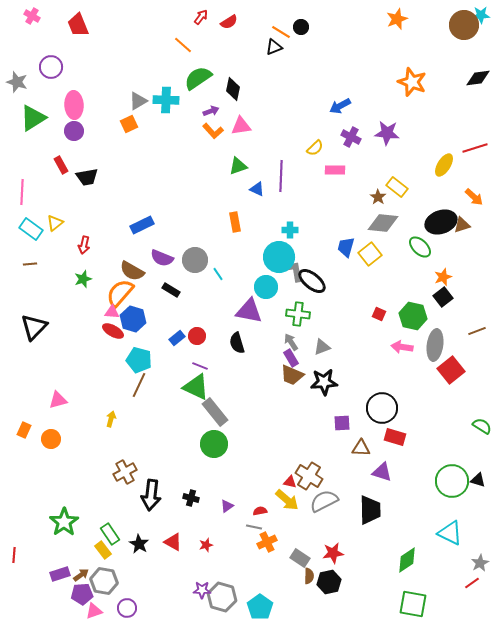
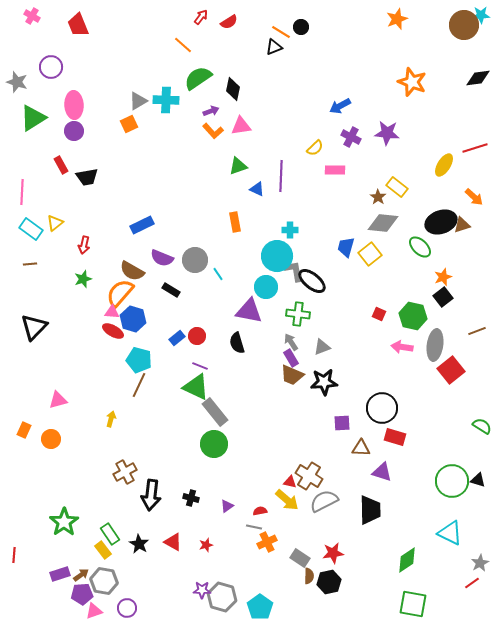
cyan circle at (279, 257): moved 2 px left, 1 px up
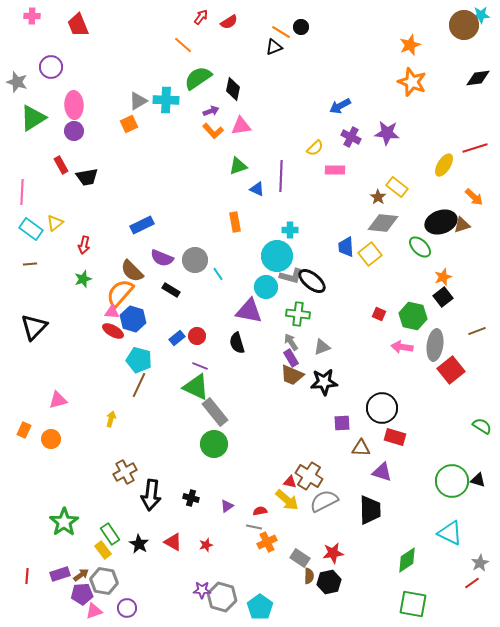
pink cross at (32, 16): rotated 28 degrees counterclockwise
orange star at (397, 19): moved 13 px right, 26 px down
blue trapezoid at (346, 247): rotated 20 degrees counterclockwise
brown semicircle at (132, 271): rotated 15 degrees clockwise
gray L-shape at (294, 271): moved 3 px left, 5 px down; rotated 115 degrees clockwise
red line at (14, 555): moved 13 px right, 21 px down
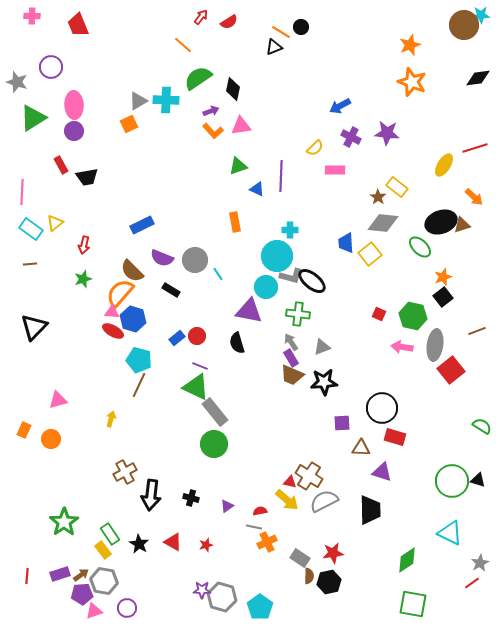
blue trapezoid at (346, 247): moved 4 px up
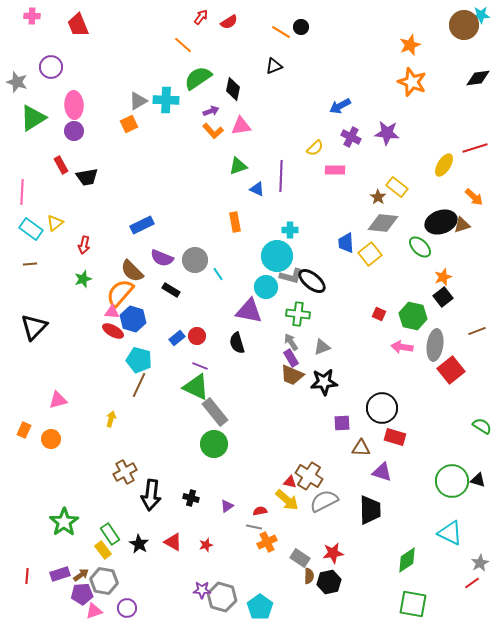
black triangle at (274, 47): moved 19 px down
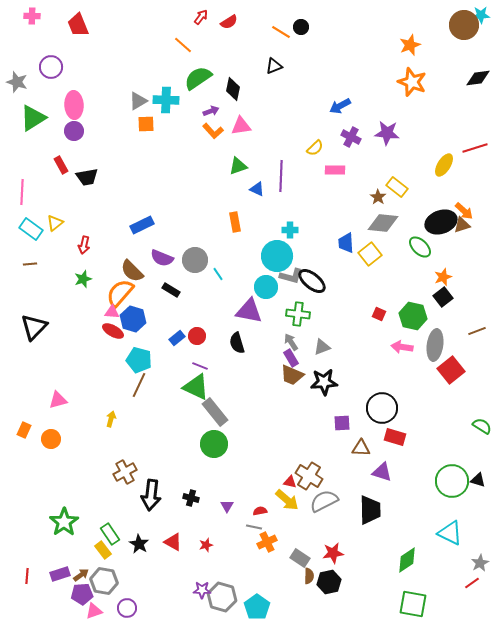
orange square at (129, 124): moved 17 px right; rotated 24 degrees clockwise
orange arrow at (474, 197): moved 10 px left, 14 px down
purple triangle at (227, 506): rotated 24 degrees counterclockwise
cyan pentagon at (260, 607): moved 3 px left
